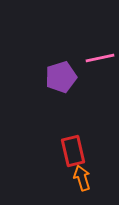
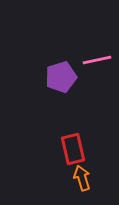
pink line: moved 3 px left, 2 px down
red rectangle: moved 2 px up
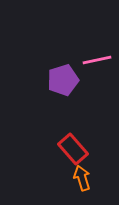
purple pentagon: moved 2 px right, 3 px down
red rectangle: rotated 28 degrees counterclockwise
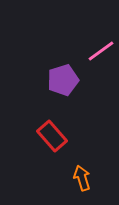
pink line: moved 4 px right, 9 px up; rotated 24 degrees counterclockwise
red rectangle: moved 21 px left, 13 px up
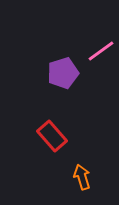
purple pentagon: moved 7 px up
orange arrow: moved 1 px up
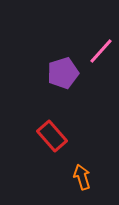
pink line: rotated 12 degrees counterclockwise
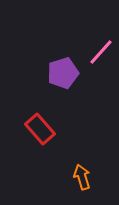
pink line: moved 1 px down
red rectangle: moved 12 px left, 7 px up
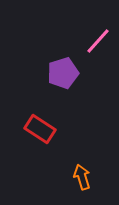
pink line: moved 3 px left, 11 px up
red rectangle: rotated 16 degrees counterclockwise
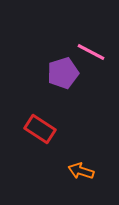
pink line: moved 7 px left, 11 px down; rotated 76 degrees clockwise
orange arrow: moved 1 px left, 6 px up; rotated 55 degrees counterclockwise
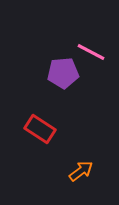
purple pentagon: rotated 12 degrees clockwise
orange arrow: rotated 125 degrees clockwise
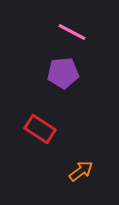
pink line: moved 19 px left, 20 px up
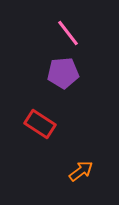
pink line: moved 4 px left, 1 px down; rotated 24 degrees clockwise
red rectangle: moved 5 px up
